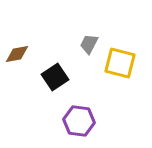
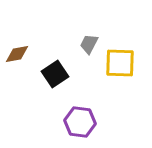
yellow square: rotated 12 degrees counterclockwise
black square: moved 3 px up
purple hexagon: moved 1 px right, 1 px down
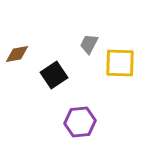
black square: moved 1 px left, 1 px down
purple hexagon: rotated 12 degrees counterclockwise
